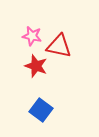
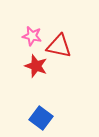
blue square: moved 8 px down
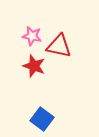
red star: moved 2 px left
blue square: moved 1 px right, 1 px down
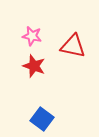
red triangle: moved 14 px right
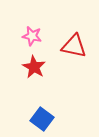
red triangle: moved 1 px right
red star: moved 1 px down; rotated 10 degrees clockwise
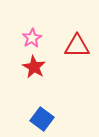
pink star: moved 2 px down; rotated 30 degrees clockwise
red triangle: moved 3 px right; rotated 12 degrees counterclockwise
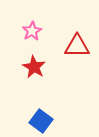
pink star: moved 7 px up
blue square: moved 1 px left, 2 px down
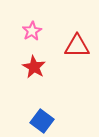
blue square: moved 1 px right
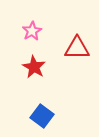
red triangle: moved 2 px down
blue square: moved 5 px up
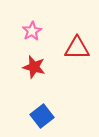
red star: rotated 15 degrees counterclockwise
blue square: rotated 15 degrees clockwise
